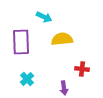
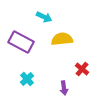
purple rectangle: rotated 60 degrees counterclockwise
red cross: rotated 32 degrees clockwise
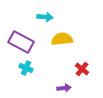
cyan arrow: moved 1 px right; rotated 21 degrees counterclockwise
cyan cross: moved 1 px left, 11 px up; rotated 24 degrees counterclockwise
purple arrow: rotated 88 degrees counterclockwise
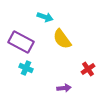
cyan arrow: rotated 14 degrees clockwise
yellow semicircle: rotated 120 degrees counterclockwise
red cross: moved 6 px right; rotated 16 degrees clockwise
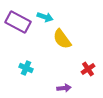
purple rectangle: moved 3 px left, 20 px up
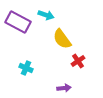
cyan arrow: moved 1 px right, 2 px up
red cross: moved 10 px left, 8 px up
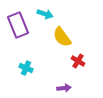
cyan arrow: moved 1 px left, 1 px up
purple rectangle: moved 3 px down; rotated 40 degrees clockwise
yellow semicircle: moved 2 px up
red cross: rotated 24 degrees counterclockwise
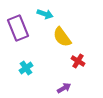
purple rectangle: moved 3 px down
cyan cross: rotated 32 degrees clockwise
purple arrow: rotated 24 degrees counterclockwise
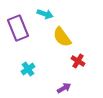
cyan cross: moved 2 px right, 1 px down
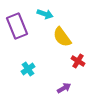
purple rectangle: moved 1 px left, 2 px up
